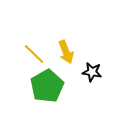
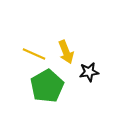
yellow line: rotated 20 degrees counterclockwise
black star: moved 3 px left; rotated 18 degrees counterclockwise
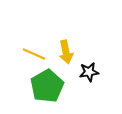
yellow arrow: rotated 10 degrees clockwise
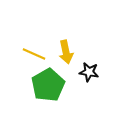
black star: rotated 18 degrees clockwise
green pentagon: moved 1 px right, 1 px up
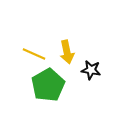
yellow arrow: moved 1 px right
black star: moved 2 px right, 2 px up
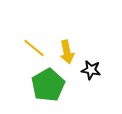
yellow line: moved 6 px up; rotated 15 degrees clockwise
